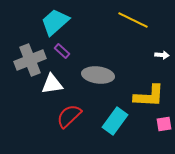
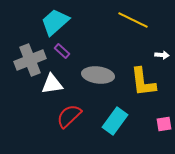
yellow L-shape: moved 6 px left, 14 px up; rotated 80 degrees clockwise
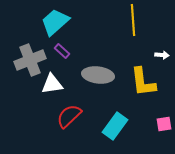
yellow line: rotated 60 degrees clockwise
cyan rectangle: moved 5 px down
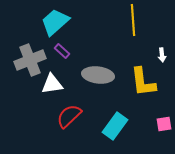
white arrow: rotated 80 degrees clockwise
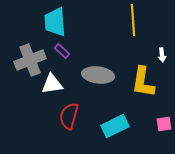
cyan trapezoid: rotated 52 degrees counterclockwise
yellow L-shape: rotated 16 degrees clockwise
red semicircle: rotated 32 degrees counterclockwise
cyan rectangle: rotated 28 degrees clockwise
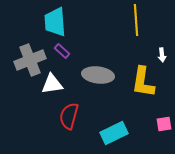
yellow line: moved 3 px right
cyan rectangle: moved 1 px left, 7 px down
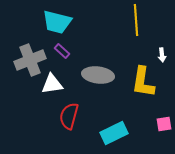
cyan trapezoid: moved 2 px right; rotated 72 degrees counterclockwise
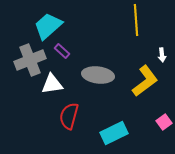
cyan trapezoid: moved 9 px left, 4 px down; rotated 124 degrees clockwise
yellow L-shape: moved 2 px right, 1 px up; rotated 136 degrees counterclockwise
pink square: moved 2 px up; rotated 28 degrees counterclockwise
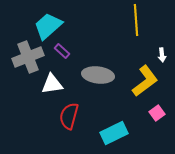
gray cross: moved 2 px left, 3 px up
pink square: moved 7 px left, 9 px up
